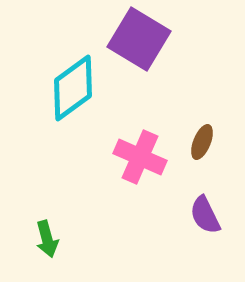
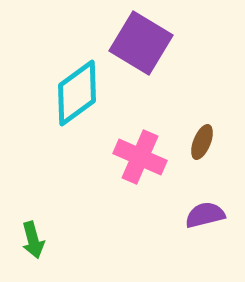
purple square: moved 2 px right, 4 px down
cyan diamond: moved 4 px right, 5 px down
purple semicircle: rotated 102 degrees clockwise
green arrow: moved 14 px left, 1 px down
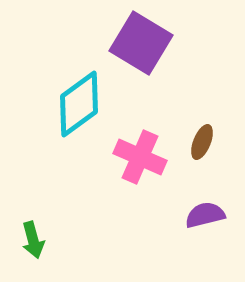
cyan diamond: moved 2 px right, 11 px down
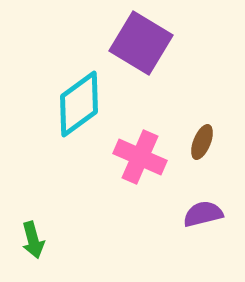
purple semicircle: moved 2 px left, 1 px up
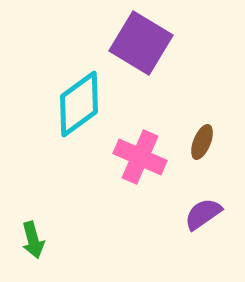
purple semicircle: rotated 21 degrees counterclockwise
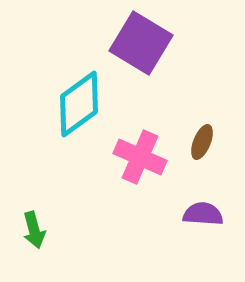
purple semicircle: rotated 39 degrees clockwise
green arrow: moved 1 px right, 10 px up
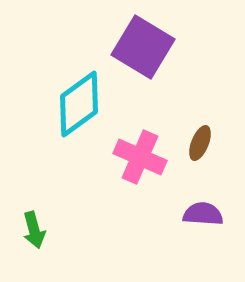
purple square: moved 2 px right, 4 px down
brown ellipse: moved 2 px left, 1 px down
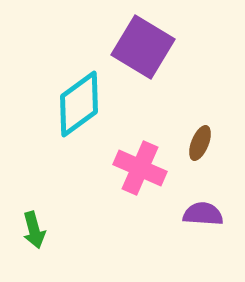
pink cross: moved 11 px down
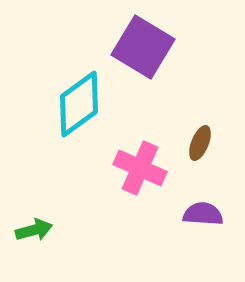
green arrow: rotated 90 degrees counterclockwise
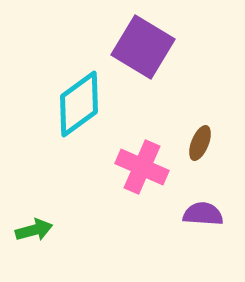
pink cross: moved 2 px right, 1 px up
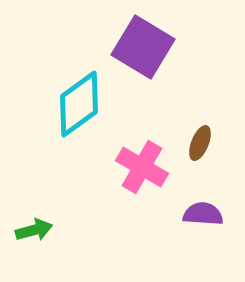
pink cross: rotated 6 degrees clockwise
